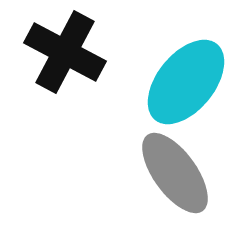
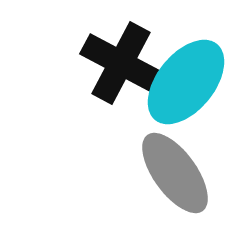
black cross: moved 56 px right, 11 px down
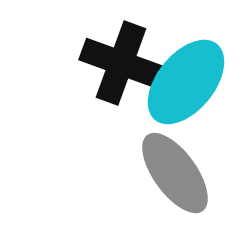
black cross: rotated 8 degrees counterclockwise
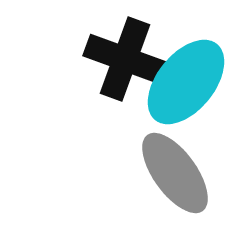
black cross: moved 4 px right, 4 px up
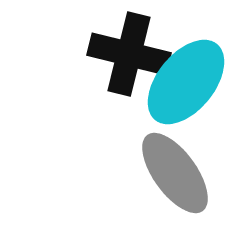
black cross: moved 4 px right, 5 px up; rotated 6 degrees counterclockwise
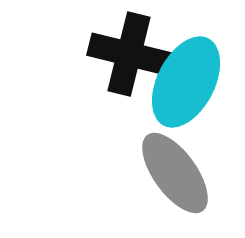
cyan ellipse: rotated 12 degrees counterclockwise
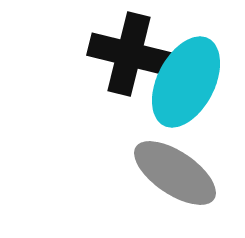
gray ellipse: rotated 20 degrees counterclockwise
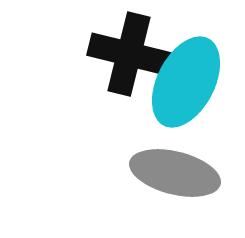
gray ellipse: rotated 20 degrees counterclockwise
